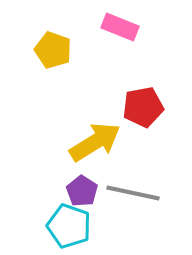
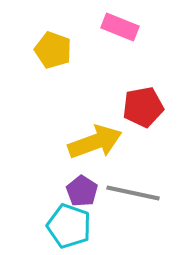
yellow arrow: rotated 12 degrees clockwise
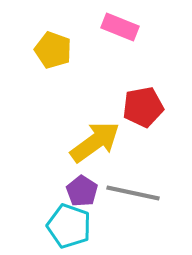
yellow arrow: rotated 16 degrees counterclockwise
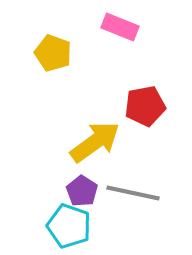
yellow pentagon: moved 3 px down
red pentagon: moved 2 px right, 1 px up
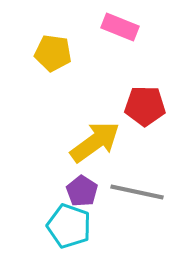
yellow pentagon: rotated 12 degrees counterclockwise
red pentagon: rotated 12 degrees clockwise
gray line: moved 4 px right, 1 px up
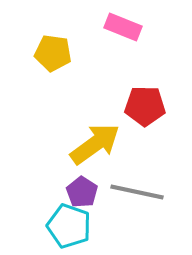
pink rectangle: moved 3 px right
yellow arrow: moved 2 px down
purple pentagon: moved 1 px down
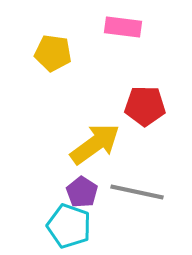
pink rectangle: rotated 15 degrees counterclockwise
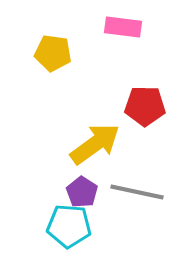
cyan pentagon: rotated 15 degrees counterclockwise
